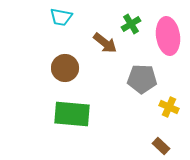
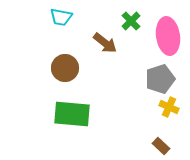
green cross: moved 3 px up; rotated 12 degrees counterclockwise
gray pentagon: moved 18 px right; rotated 20 degrees counterclockwise
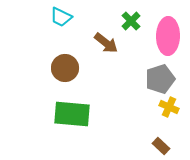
cyan trapezoid: rotated 15 degrees clockwise
pink ellipse: rotated 9 degrees clockwise
brown arrow: moved 1 px right
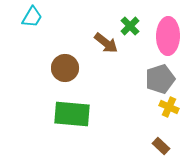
cyan trapezoid: moved 29 px left; rotated 85 degrees counterclockwise
green cross: moved 1 px left, 5 px down
